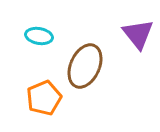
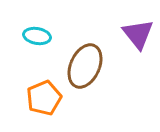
cyan ellipse: moved 2 px left
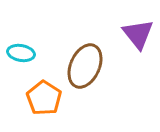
cyan ellipse: moved 16 px left, 17 px down
orange pentagon: rotated 16 degrees counterclockwise
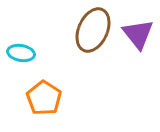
brown ellipse: moved 8 px right, 36 px up
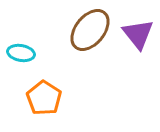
brown ellipse: moved 3 px left; rotated 15 degrees clockwise
